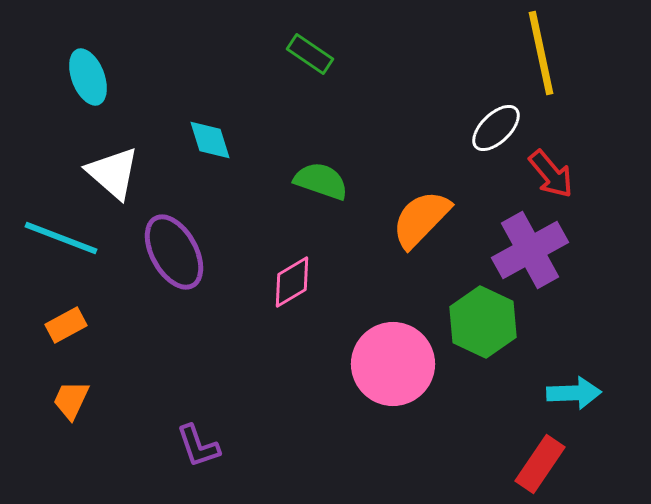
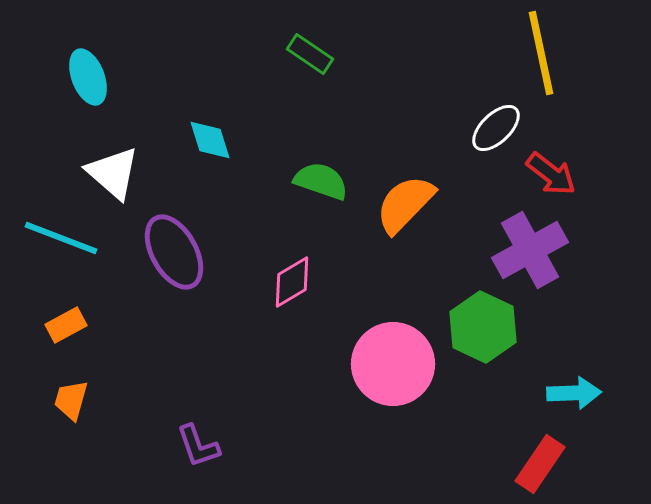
red arrow: rotated 12 degrees counterclockwise
orange semicircle: moved 16 px left, 15 px up
green hexagon: moved 5 px down
orange trapezoid: rotated 9 degrees counterclockwise
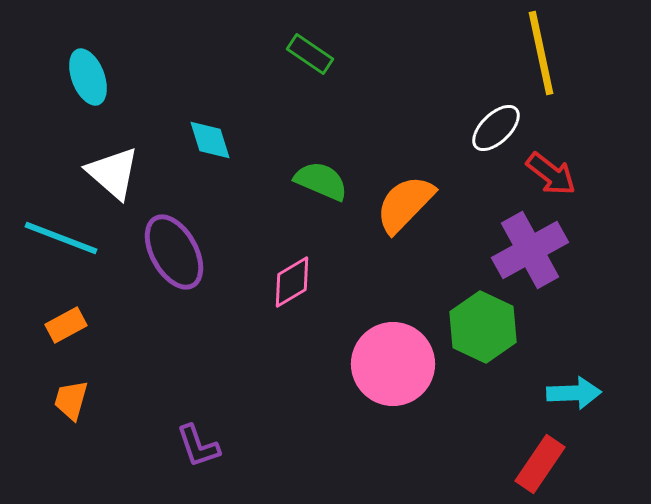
green semicircle: rotated 4 degrees clockwise
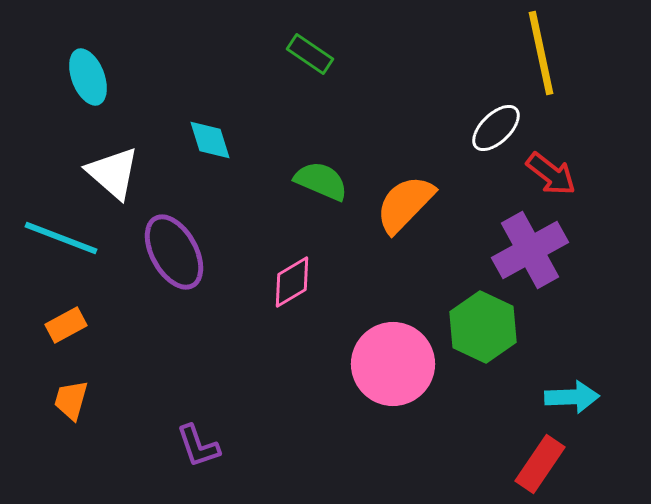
cyan arrow: moved 2 px left, 4 px down
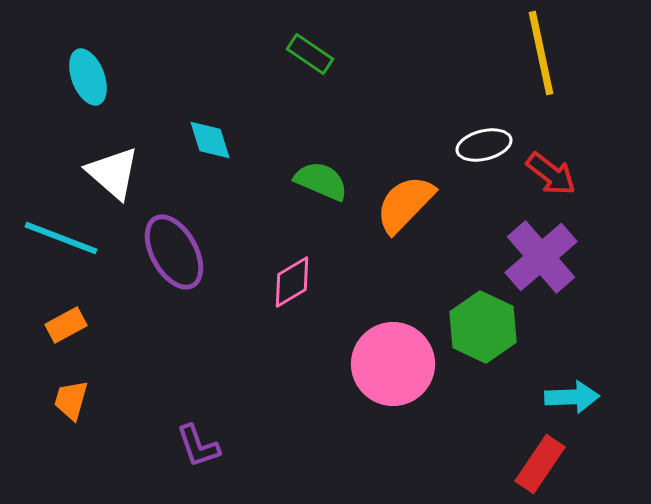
white ellipse: moved 12 px left, 17 px down; rotated 30 degrees clockwise
purple cross: moved 11 px right, 7 px down; rotated 12 degrees counterclockwise
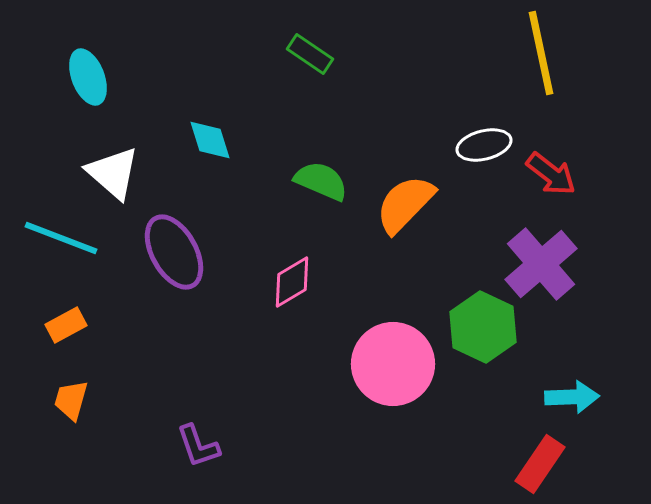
purple cross: moved 7 px down
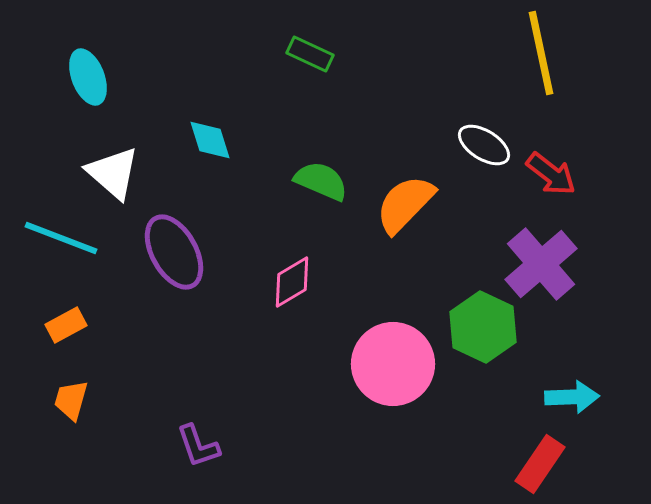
green rectangle: rotated 9 degrees counterclockwise
white ellipse: rotated 46 degrees clockwise
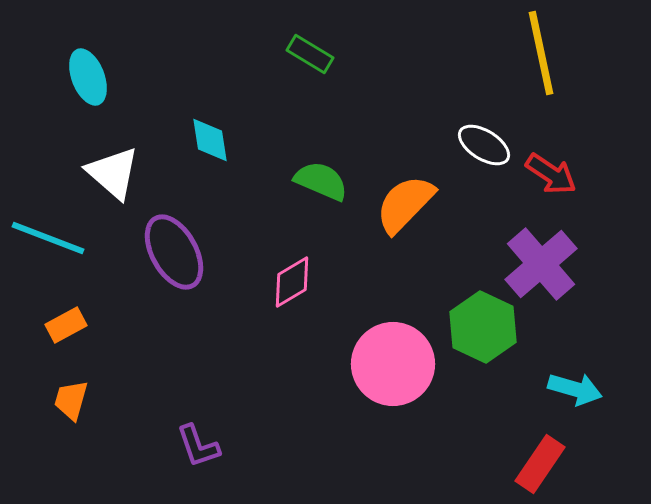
green rectangle: rotated 6 degrees clockwise
cyan diamond: rotated 9 degrees clockwise
red arrow: rotated 4 degrees counterclockwise
cyan line: moved 13 px left
cyan arrow: moved 3 px right, 8 px up; rotated 18 degrees clockwise
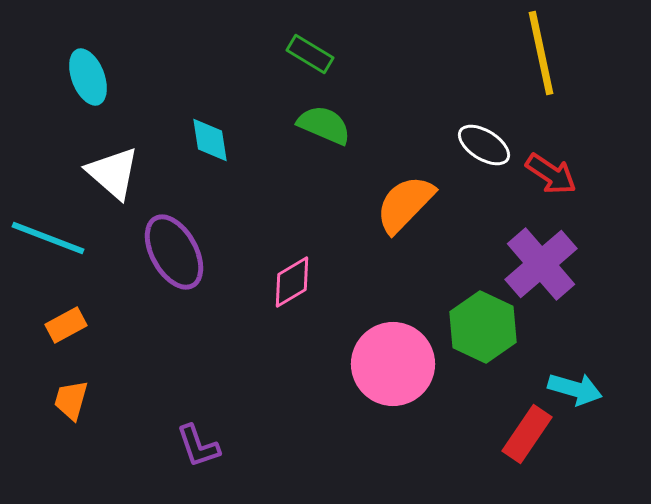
green semicircle: moved 3 px right, 56 px up
red rectangle: moved 13 px left, 30 px up
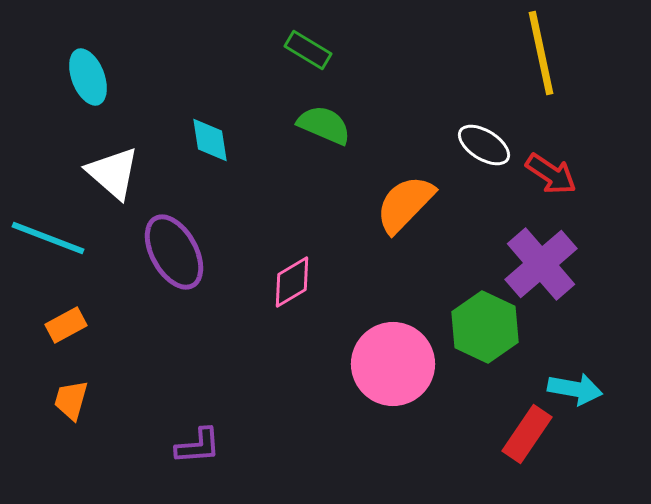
green rectangle: moved 2 px left, 4 px up
green hexagon: moved 2 px right
cyan arrow: rotated 6 degrees counterclockwise
purple L-shape: rotated 75 degrees counterclockwise
